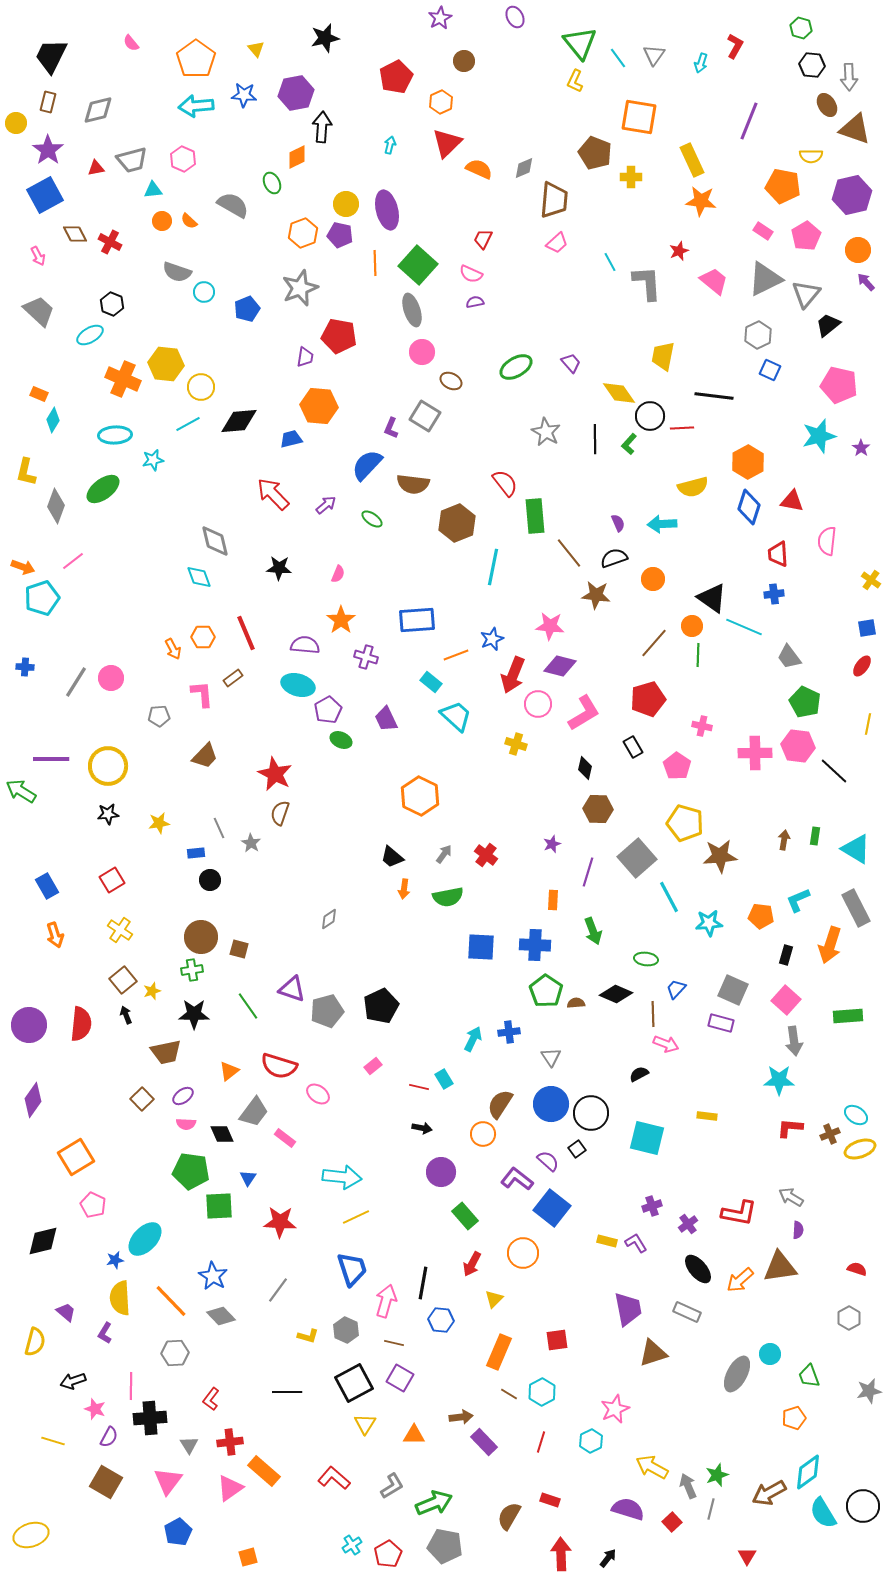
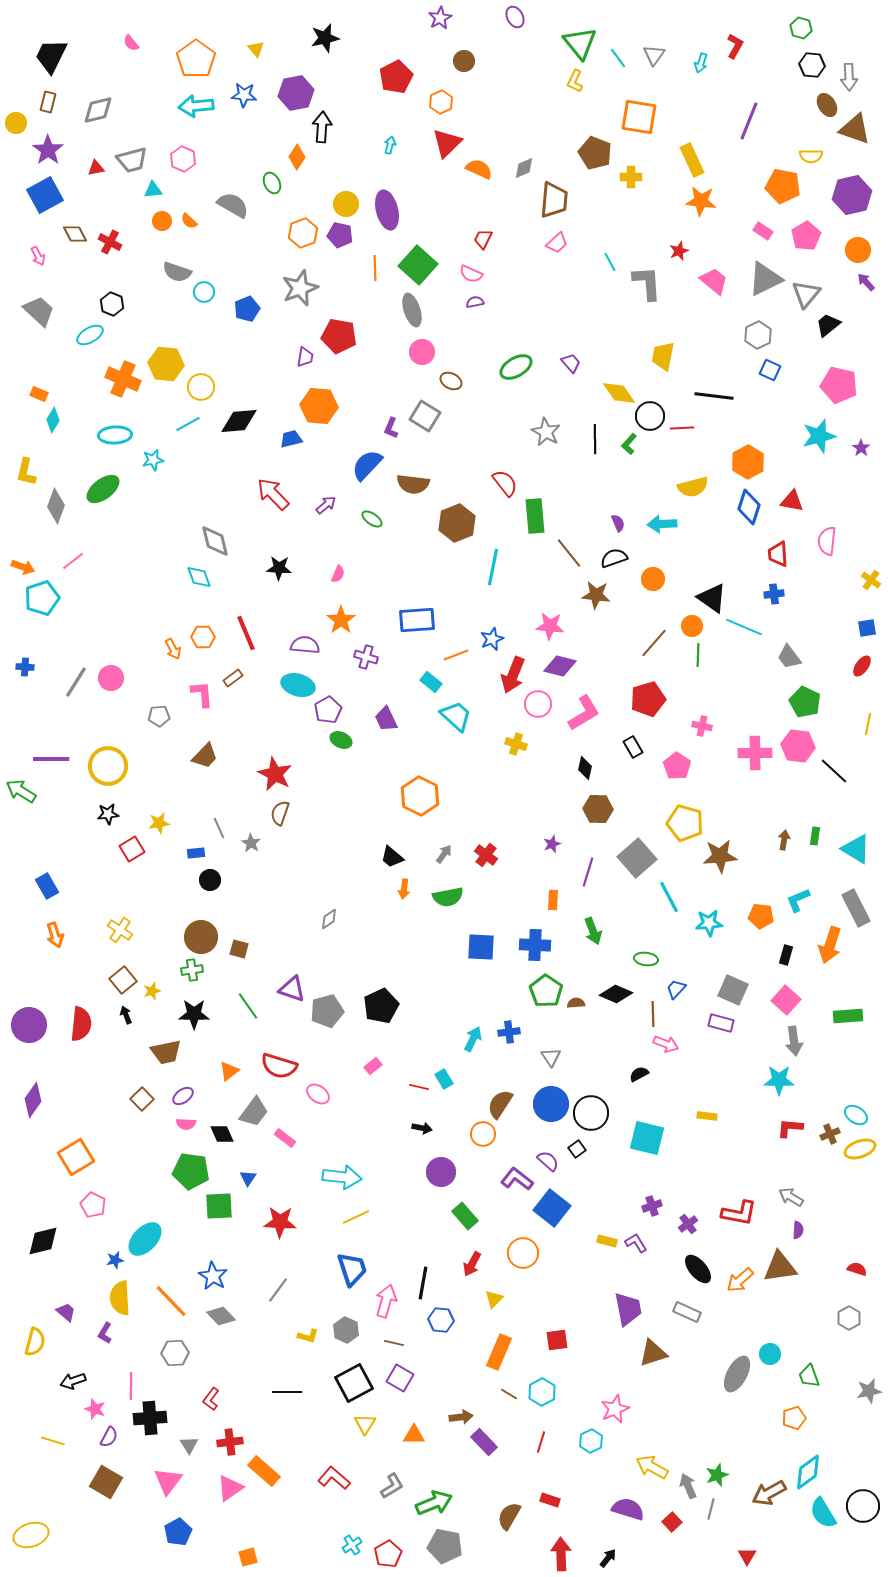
orange diamond at (297, 157): rotated 30 degrees counterclockwise
orange line at (375, 263): moved 5 px down
red square at (112, 880): moved 20 px right, 31 px up
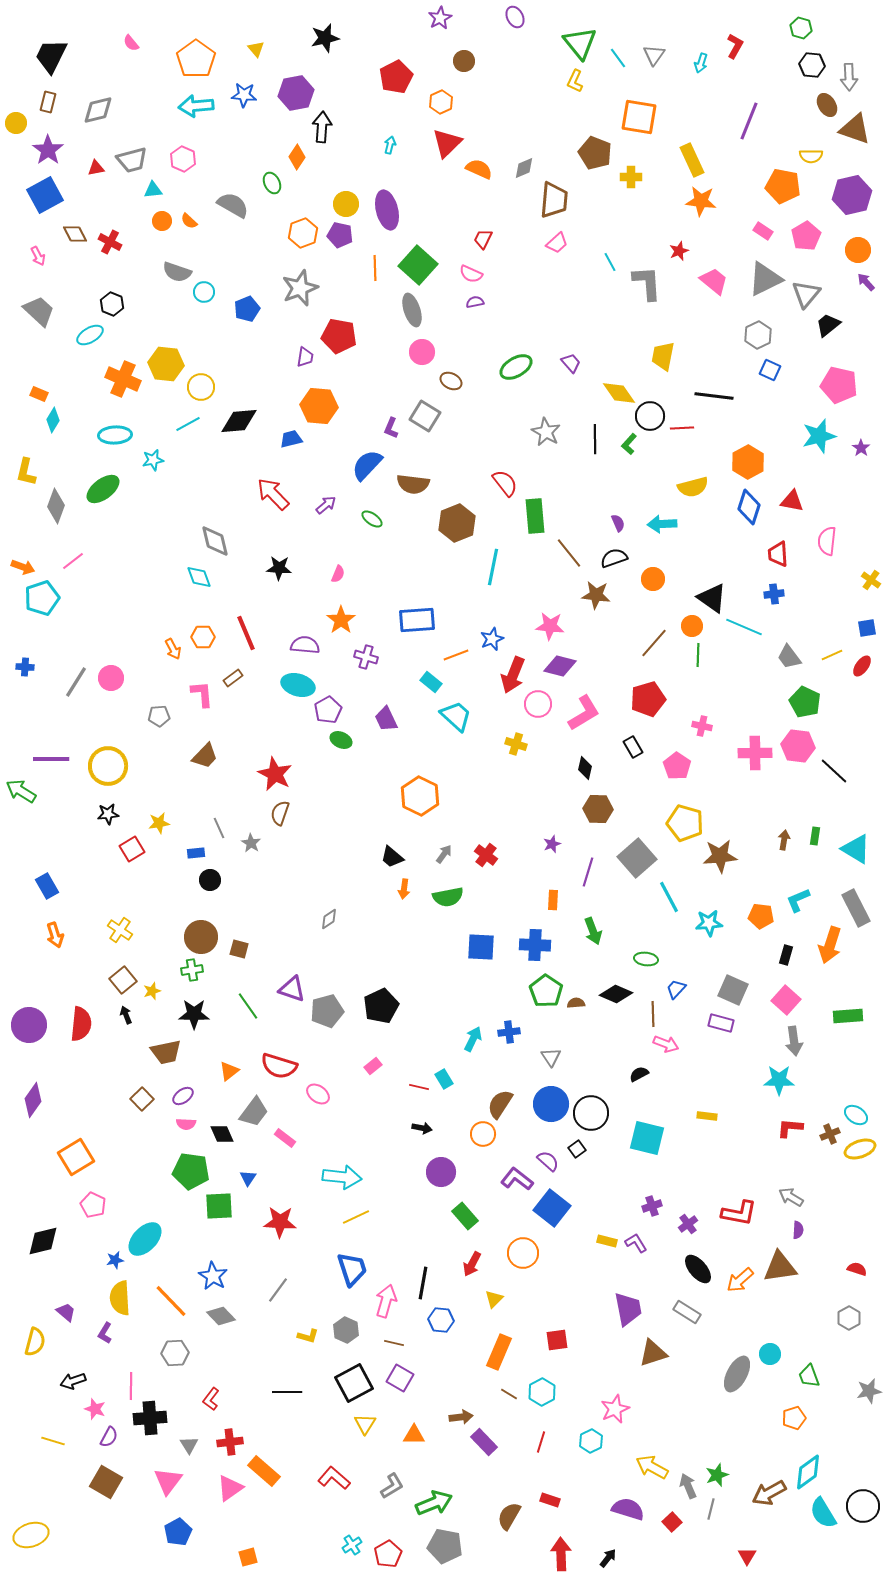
yellow line at (868, 724): moved 36 px left, 69 px up; rotated 55 degrees clockwise
gray rectangle at (687, 1312): rotated 8 degrees clockwise
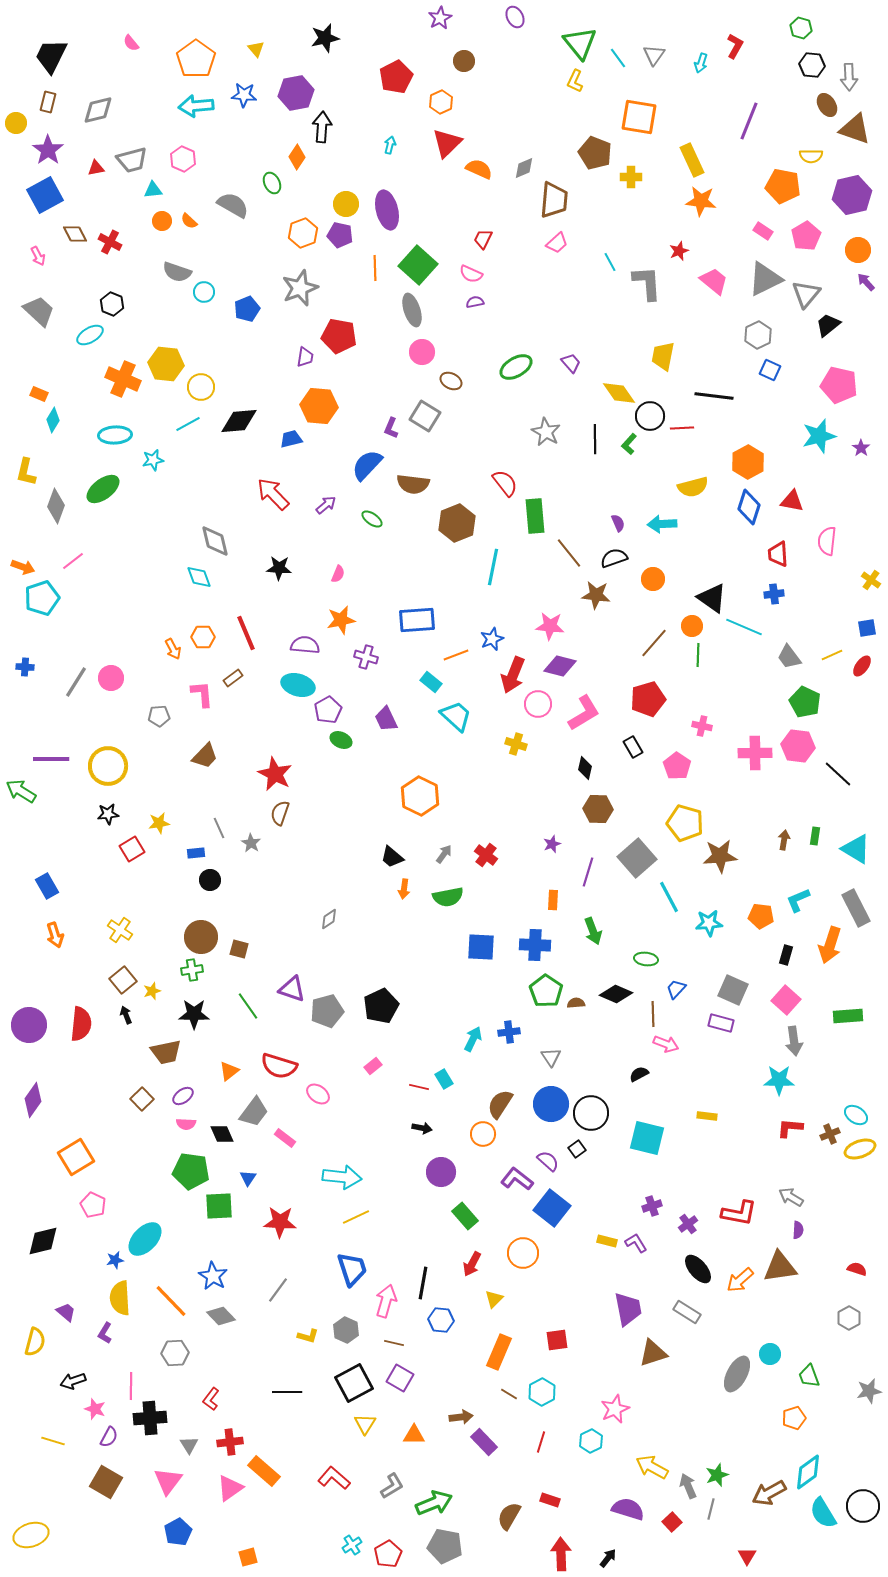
orange star at (341, 620): rotated 24 degrees clockwise
black line at (834, 771): moved 4 px right, 3 px down
